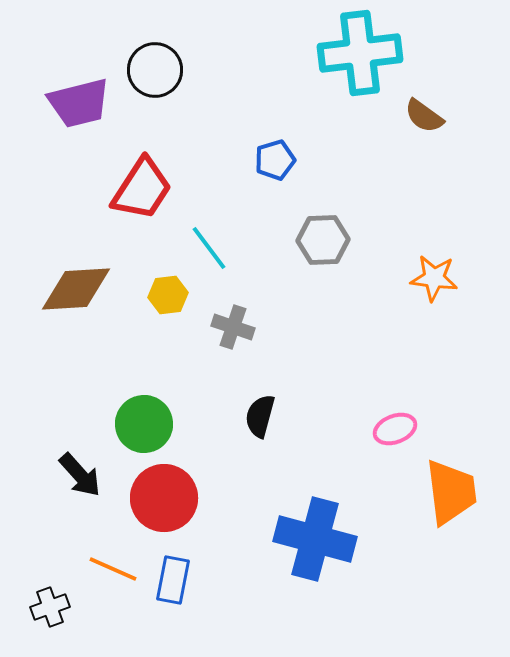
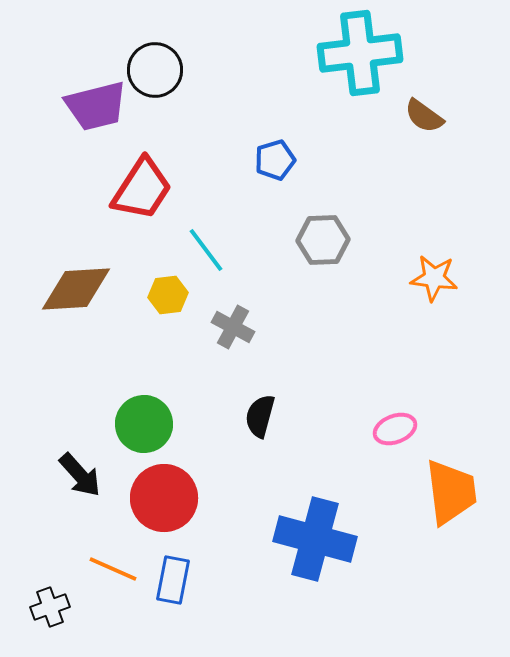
purple trapezoid: moved 17 px right, 3 px down
cyan line: moved 3 px left, 2 px down
gray cross: rotated 9 degrees clockwise
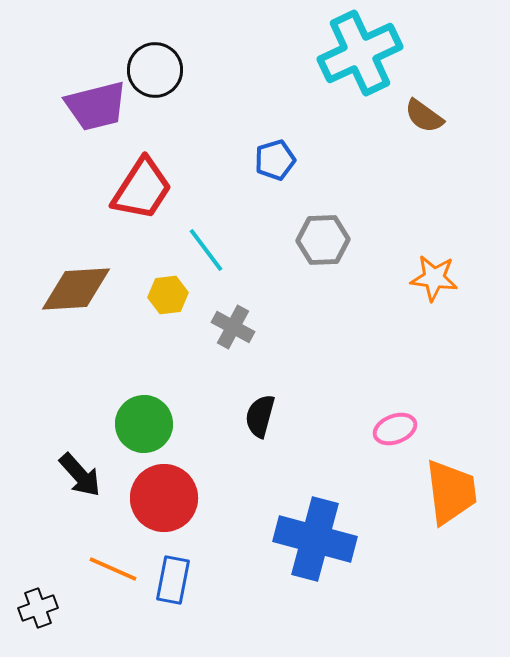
cyan cross: rotated 18 degrees counterclockwise
black cross: moved 12 px left, 1 px down
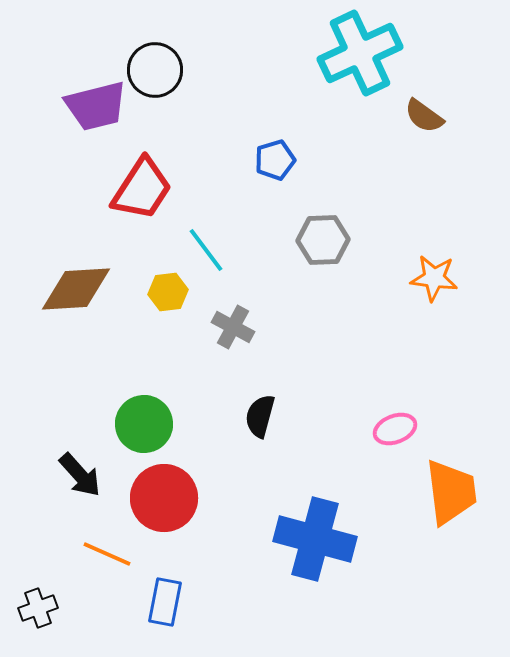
yellow hexagon: moved 3 px up
orange line: moved 6 px left, 15 px up
blue rectangle: moved 8 px left, 22 px down
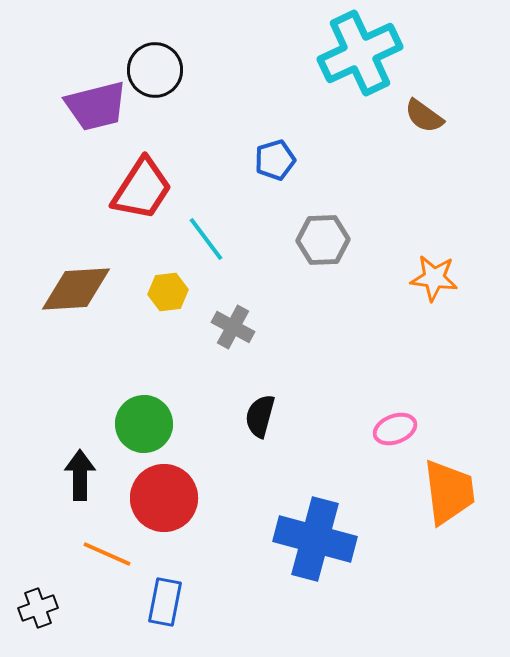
cyan line: moved 11 px up
black arrow: rotated 138 degrees counterclockwise
orange trapezoid: moved 2 px left
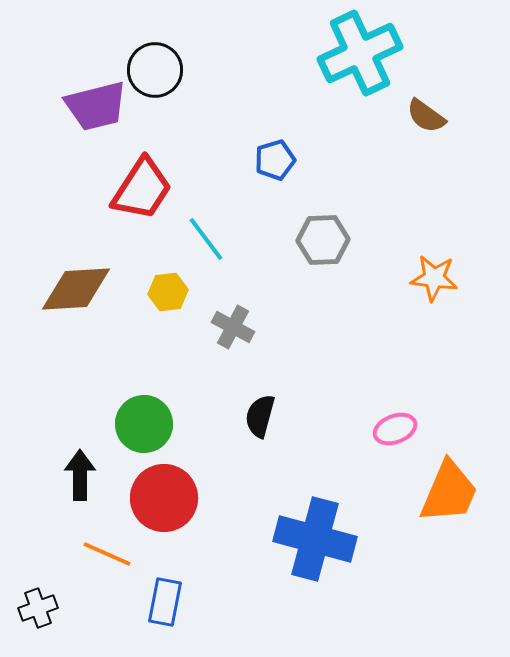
brown semicircle: moved 2 px right
orange trapezoid: rotated 30 degrees clockwise
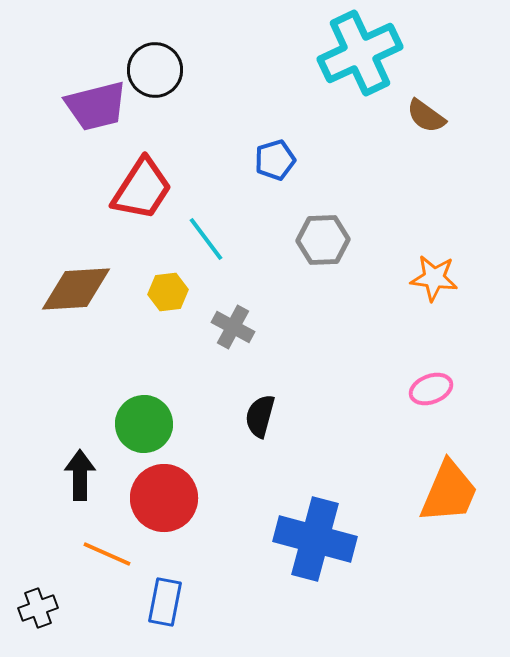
pink ellipse: moved 36 px right, 40 px up
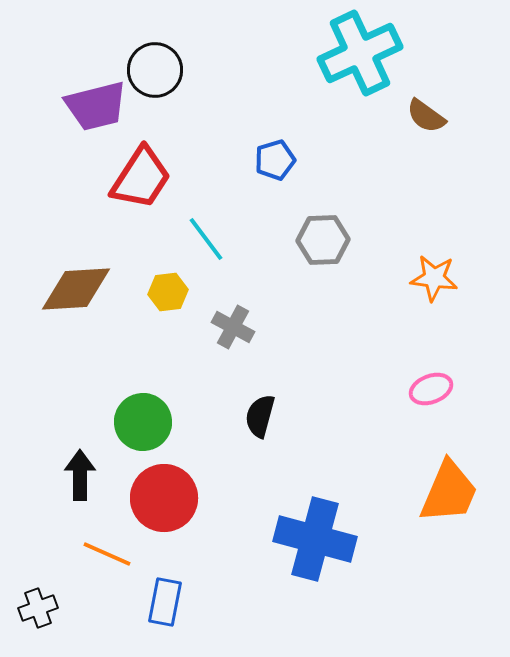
red trapezoid: moved 1 px left, 11 px up
green circle: moved 1 px left, 2 px up
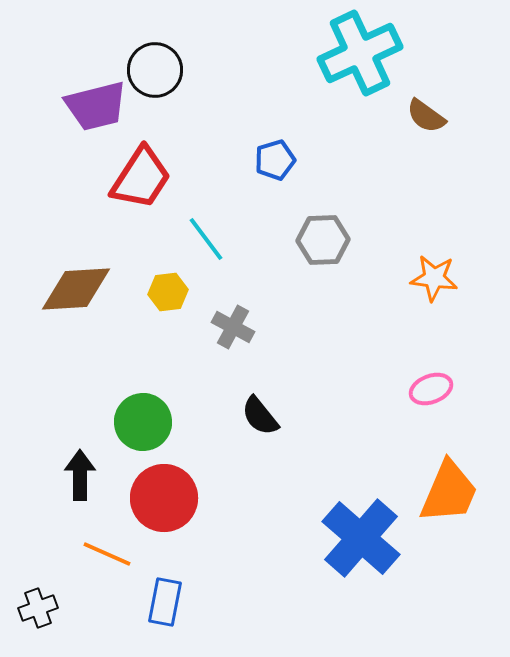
black semicircle: rotated 54 degrees counterclockwise
blue cross: moved 46 px right, 1 px up; rotated 26 degrees clockwise
